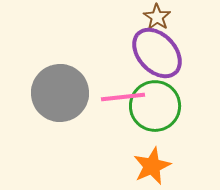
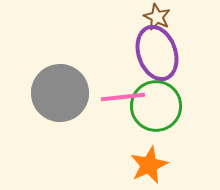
brown star: rotated 8 degrees counterclockwise
purple ellipse: rotated 24 degrees clockwise
green circle: moved 1 px right
orange star: moved 3 px left, 1 px up
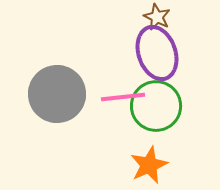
gray circle: moved 3 px left, 1 px down
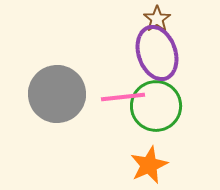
brown star: moved 2 px down; rotated 12 degrees clockwise
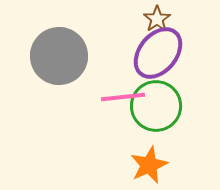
purple ellipse: moved 1 px right; rotated 58 degrees clockwise
gray circle: moved 2 px right, 38 px up
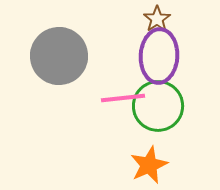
purple ellipse: moved 1 px right, 3 px down; rotated 36 degrees counterclockwise
pink line: moved 1 px down
green circle: moved 2 px right
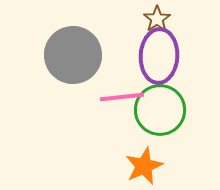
gray circle: moved 14 px right, 1 px up
pink line: moved 1 px left, 1 px up
green circle: moved 2 px right, 4 px down
orange star: moved 5 px left, 1 px down
